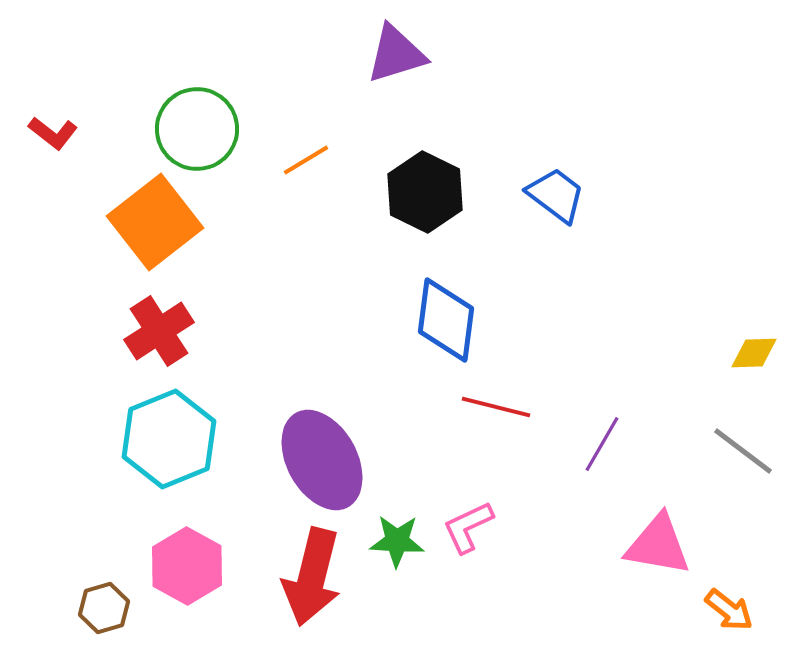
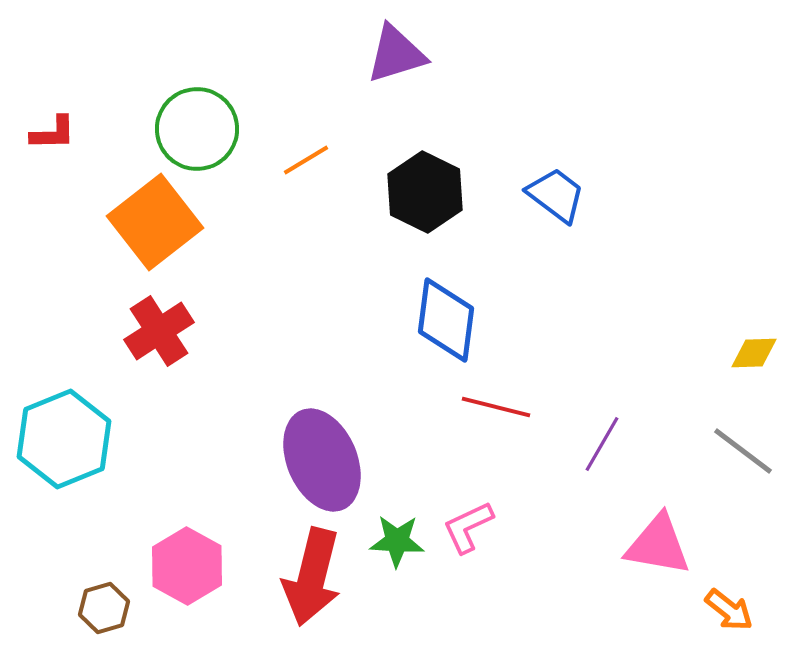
red L-shape: rotated 39 degrees counterclockwise
cyan hexagon: moved 105 px left
purple ellipse: rotated 6 degrees clockwise
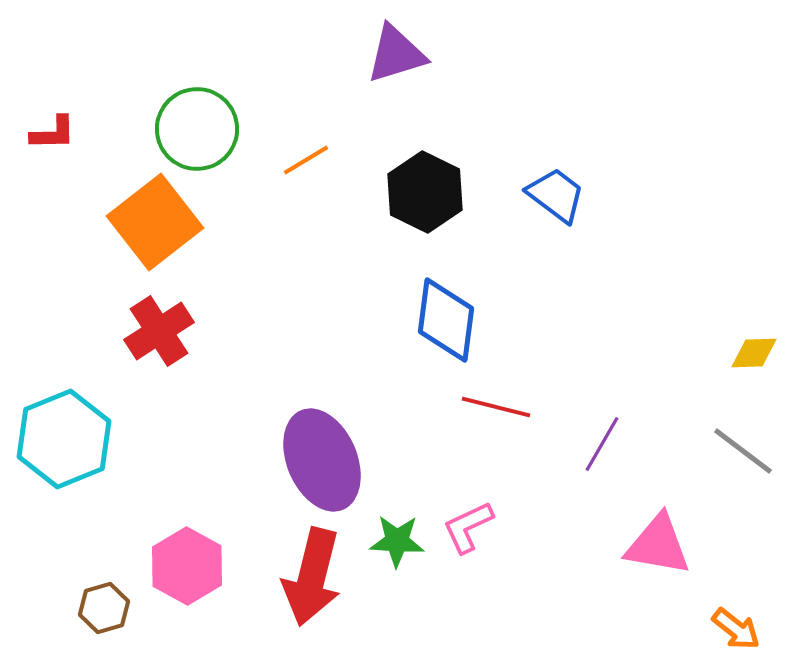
orange arrow: moved 7 px right, 19 px down
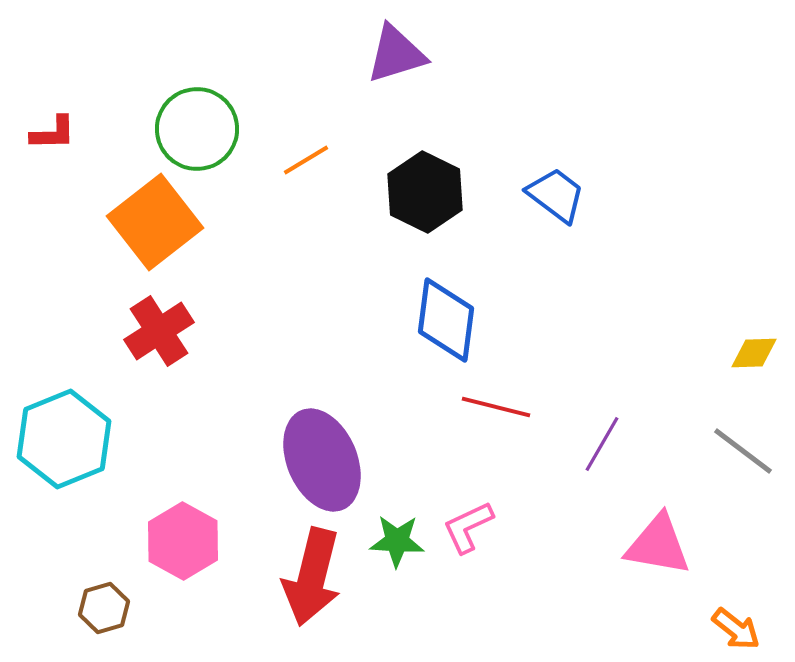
pink hexagon: moved 4 px left, 25 px up
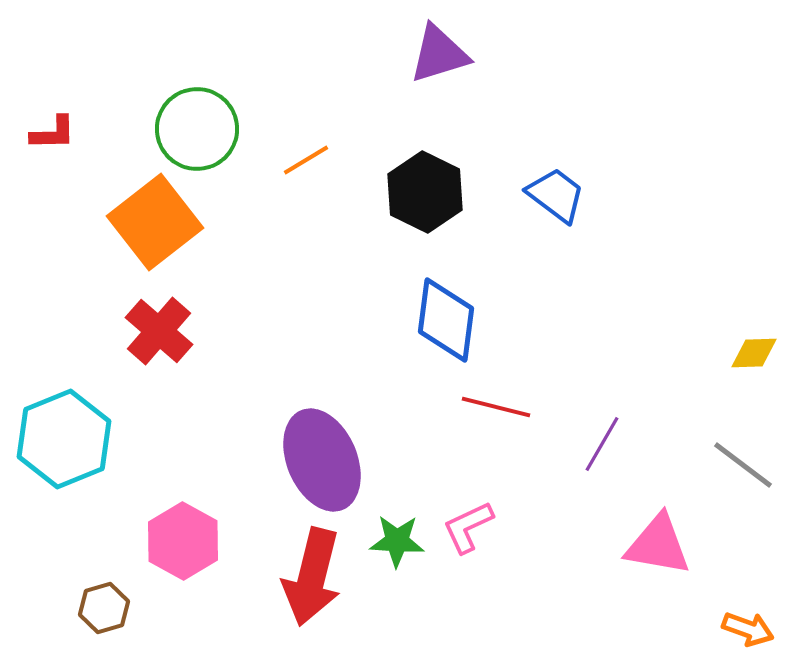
purple triangle: moved 43 px right
red cross: rotated 16 degrees counterclockwise
gray line: moved 14 px down
orange arrow: moved 12 px right; rotated 18 degrees counterclockwise
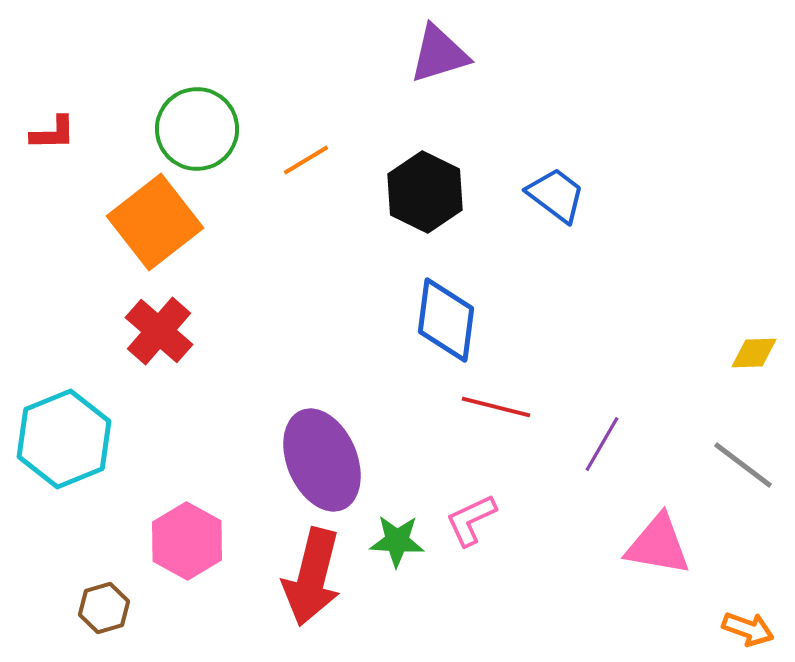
pink L-shape: moved 3 px right, 7 px up
pink hexagon: moved 4 px right
